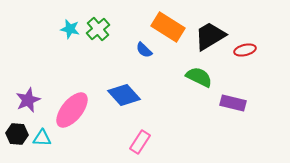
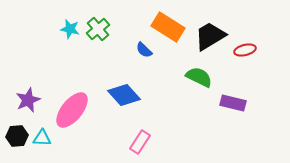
black hexagon: moved 2 px down; rotated 10 degrees counterclockwise
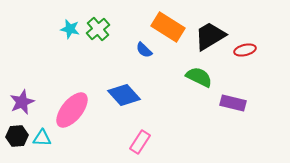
purple star: moved 6 px left, 2 px down
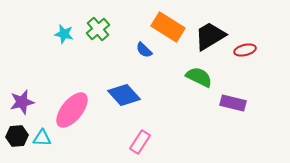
cyan star: moved 6 px left, 5 px down
purple star: rotated 10 degrees clockwise
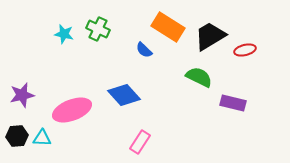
green cross: rotated 25 degrees counterclockwise
purple star: moved 7 px up
pink ellipse: rotated 30 degrees clockwise
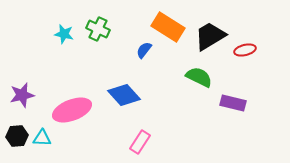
blue semicircle: rotated 84 degrees clockwise
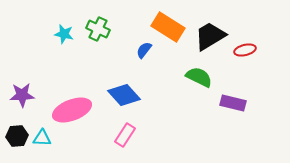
purple star: rotated 10 degrees clockwise
pink rectangle: moved 15 px left, 7 px up
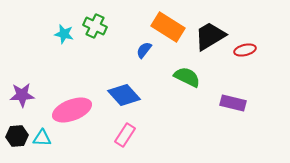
green cross: moved 3 px left, 3 px up
green semicircle: moved 12 px left
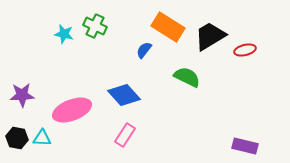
purple rectangle: moved 12 px right, 43 px down
black hexagon: moved 2 px down; rotated 15 degrees clockwise
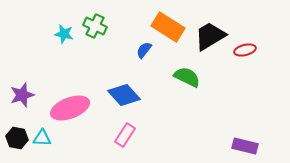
purple star: rotated 15 degrees counterclockwise
pink ellipse: moved 2 px left, 2 px up
